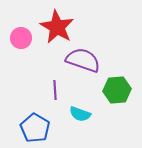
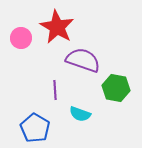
green hexagon: moved 1 px left, 2 px up; rotated 16 degrees clockwise
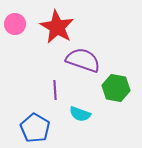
pink circle: moved 6 px left, 14 px up
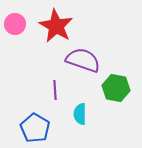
red star: moved 1 px left, 1 px up
cyan semicircle: rotated 70 degrees clockwise
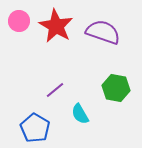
pink circle: moved 4 px right, 3 px up
purple semicircle: moved 20 px right, 28 px up
purple line: rotated 54 degrees clockwise
cyan semicircle: rotated 30 degrees counterclockwise
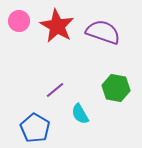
red star: moved 1 px right
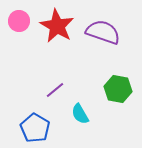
green hexagon: moved 2 px right, 1 px down
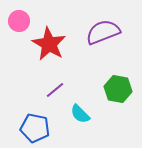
red star: moved 8 px left, 18 px down
purple semicircle: rotated 40 degrees counterclockwise
cyan semicircle: rotated 15 degrees counterclockwise
blue pentagon: rotated 20 degrees counterclockwise
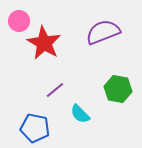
red star: moved 5 px left, 1 px up
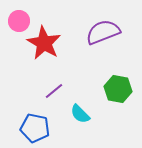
purple line: moved 1 px left, 1 px down
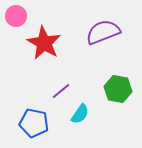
pink circle: moved 3 px left, 5 px up
purple line: moved 7 px right
cyan semicircle: rotated 100 degrees counterclockwise
blue pentagon: moved 1 px left, 5 px up
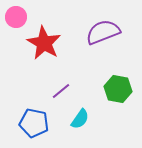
pink circle: moved 1 px down
cyan semicircle: moved 5 px down
